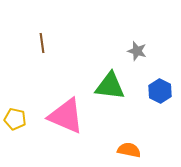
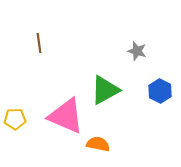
brown line: moved 3 px left
green triangle: moved 5 px left, 4 px down; rotated 36 degrees counterclockwise
yellow pentagon: rotated 15 degrees counterclockwise
orange semicircle: moved 31 px left, 6 px up
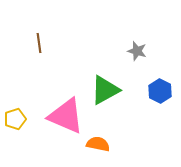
yellow pentagon: rotated 15 degrees counterclockwise
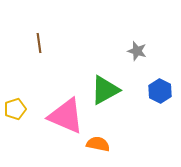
yellow pentagon: moved 10 px up
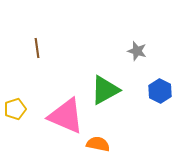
brown line: moved 2 px left, 5 px down
